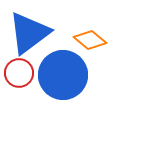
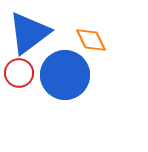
orange diamond: moved 1 px right; rotated 24 degrees clockwise
blue circle: moved 2 px right
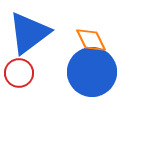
blue circle: moved 27 px right, 3 px up
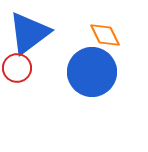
orange diamond: moved 14 px right, 5 px up
red circle: moved 2 px left, 5 px up
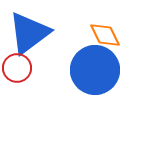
blue circle: moved 3 px right, 2 px up
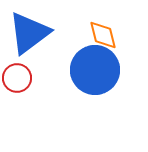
orange diamond: moved 2 px left; rotated 12 degrees clockwise
red circle: moved 10 px down
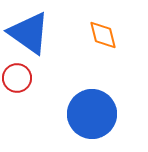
blue triangle: rotated 48 degrees counterclockwise
blue circle: moved 3 px left, 44 px down
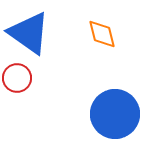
orange diamond: moved 1 px left, 1 px up
blue circle: moved 23 px right
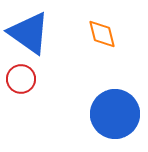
red circle: moved 4 px right, 1 px down
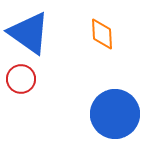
orange diamond: rotated 12 degrees clockwise
